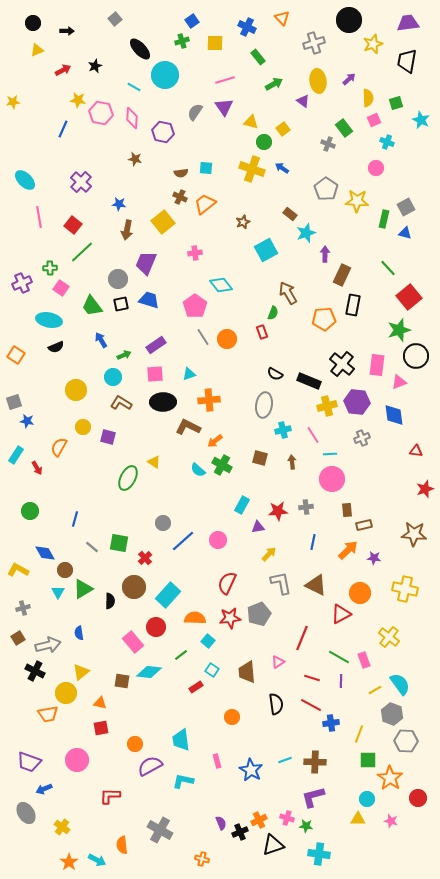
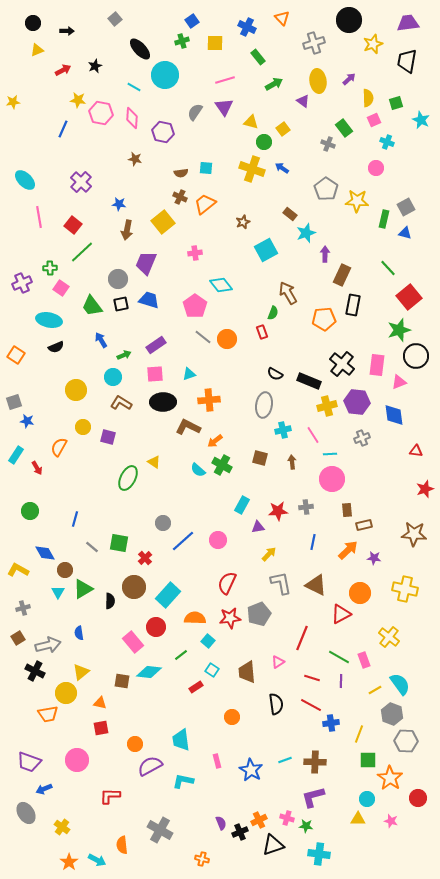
gray line at (203, 337): rotated 18 degrees counterclockwise
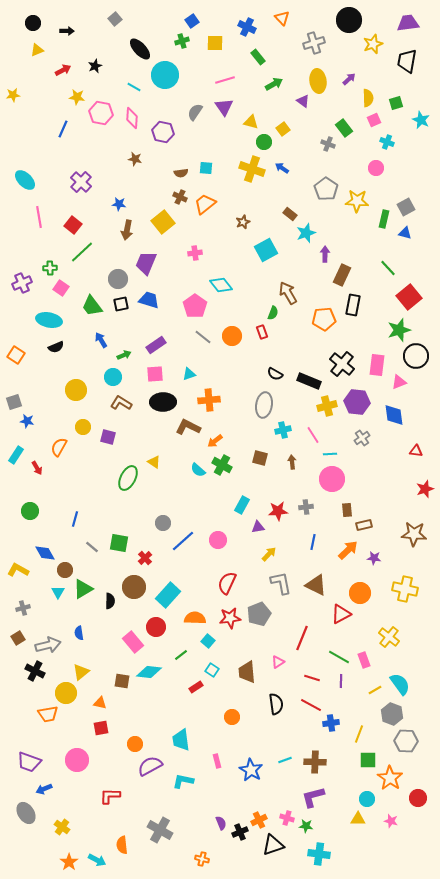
yellow star at (78, 100): moved 1 px left, 3 px up
yellow star at (13, 102): moved 7 px up
orange circle at (227, 339): moved 5 px right, 3 px up
gray cross at (362, 438): rotated 14 degrees counterclockwise
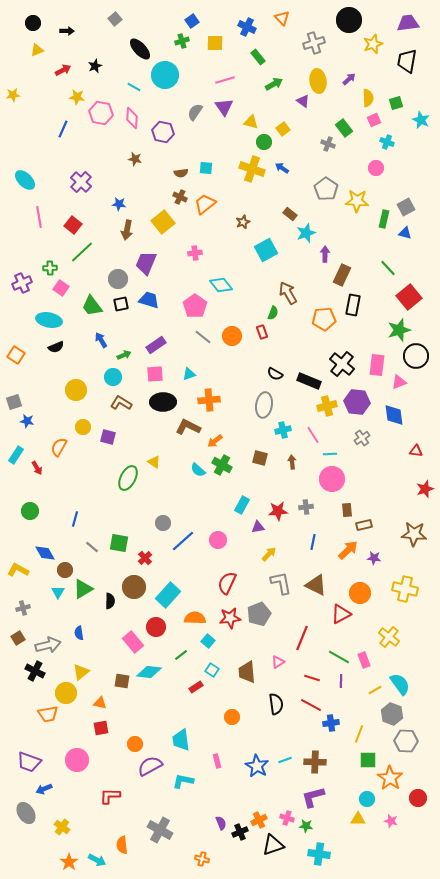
blue star at (251, 770): moved 6 px right, 4 px up
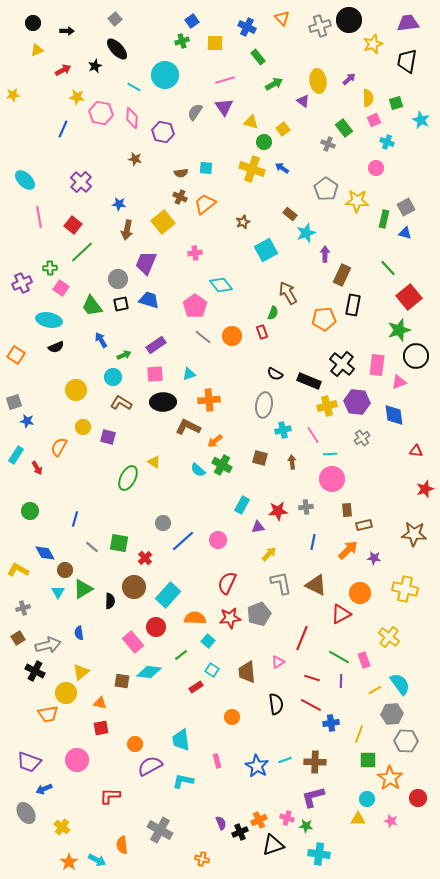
gray cross at (314, 43): moved 6 px right, 17 px up
black ellipse at (140, 49): moved 23 px left
gray hexagon at (392, 714): rotated 25 degrees counterclockwise
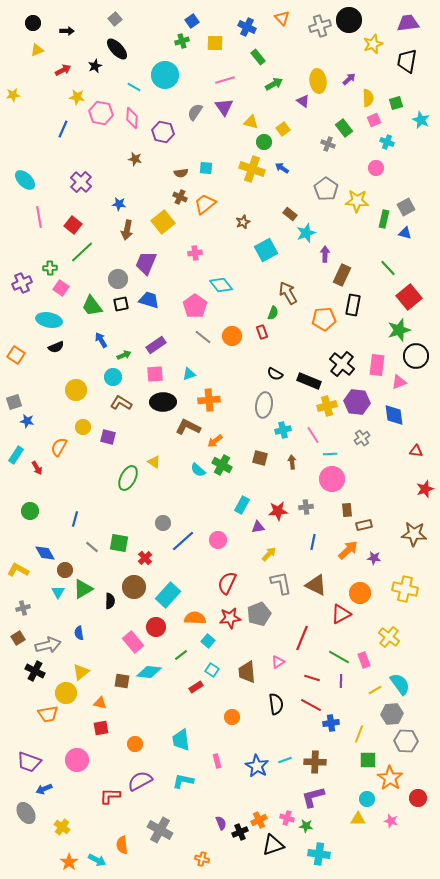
purple semicircle at (150, 766): moved 10 px left, 15 px down
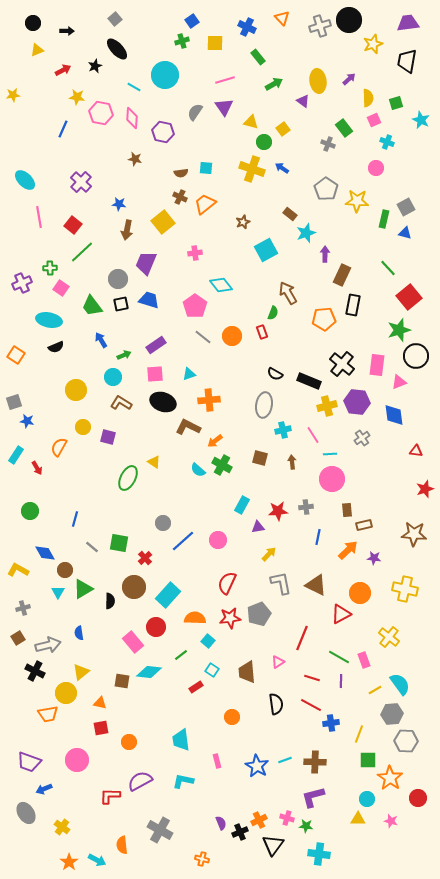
black ellipse at (163, 402): rotated 20 degrees clockwise
blue line at (313, 542): moved 5 px right, 5 px up
orange circle at (135, 744): moved 6 px left, 2 px up
black triangle at (273, 845): rotated 35 degrees counterclockwise
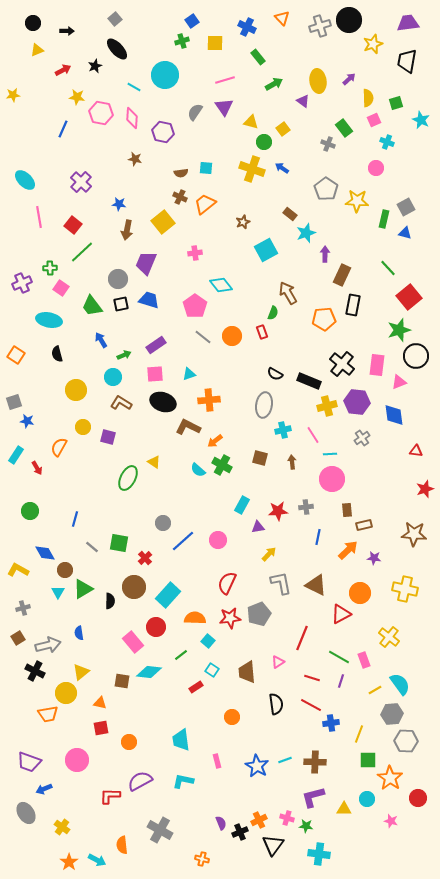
black semicircle at (56, 347): moved 1 px right, 7 px down; rotated 98 degrees clockwise
purple line at (341, 681): rotated 16 degrees clockwise
yellow triangle at (358, 819): moved 14 px left, 10 px up
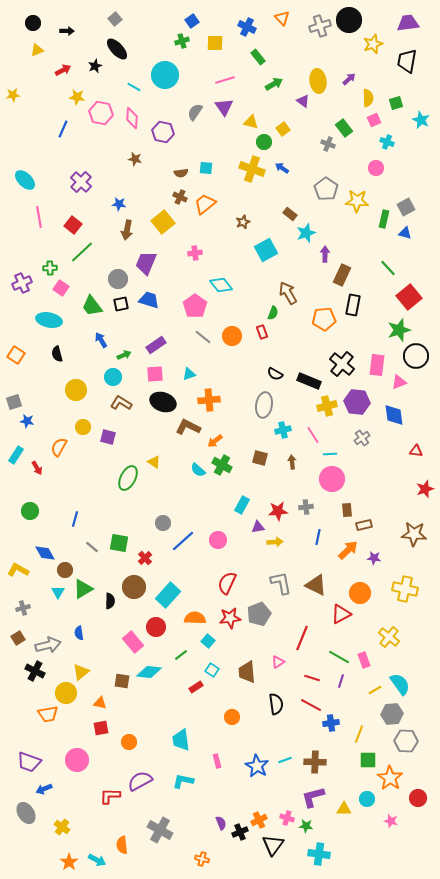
yellow arrow at (269, 554): moved 6 px right, 12 px up; rotated 42 degrees clockwise
